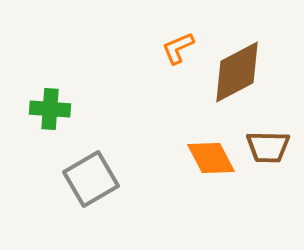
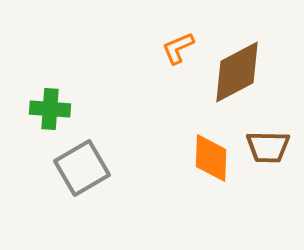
orange diamond: rotated 30 degrees clockwise
gray square: moved 9 px left, 11 px up
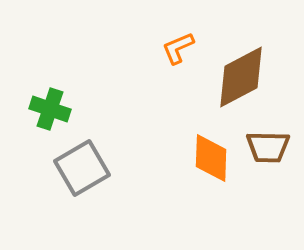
brown diamond: moved 4 px right, 5 px down
green cross: rotated 15 degrees clockwise
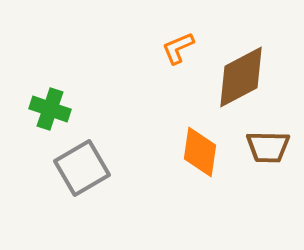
orange diamond: moved 11 px left, 6 px up; rotated 6 degrees clockwise
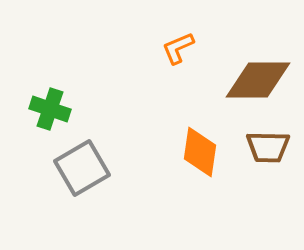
brown diamond: moved 17 px right, 3 px down; rotated 28 degrees clockwise
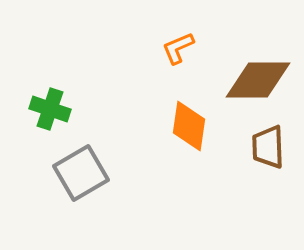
brown trapezoid: rotated 87 degrees clockwise
orange diamond: moved 11 px left, 26 px up
gray square: moved 1 px left, 5 px down
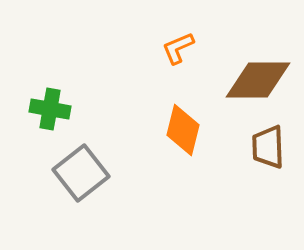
green cross: rotated 9 degrees counterclockwise
orange diamond: moved 6 px left, 4 px down; rotated 6 degrees clockwise
gray square: rotated 8 degrees counterclockwise
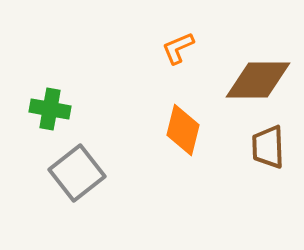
gray square: moved 4 px left
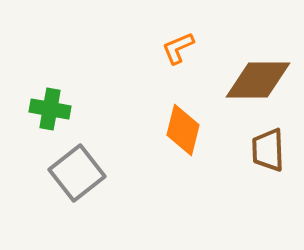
brown trapezoid: moved 3 px down
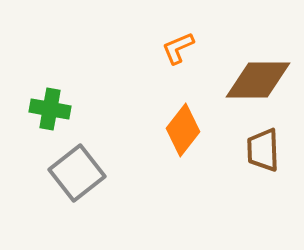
orange diamond: rotated 24 degrees clockwise
brown trapezoid: moved 5 px left
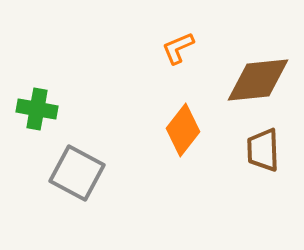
brown diamond: rotated 6 degrees counterclockwise
green cross: moved 13 px left
gray square: rotated 24 degrees counterclockwise
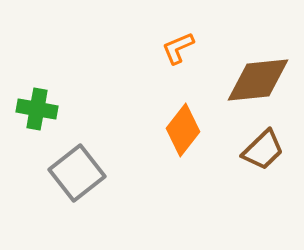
brown trapezoid: rotated 132 degrees counterclockwise
gray square: rotated 24 degrees clockwise
